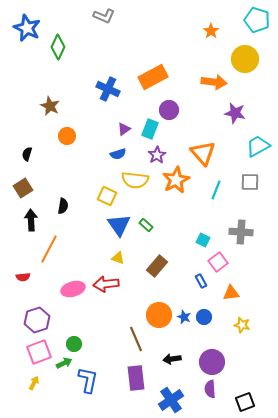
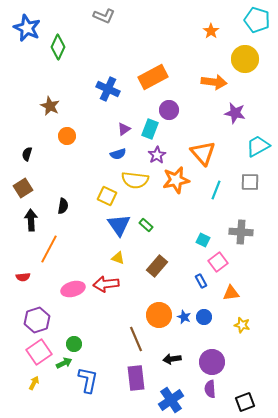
orange star at (176, 180): rotated 16 degrees clockwise
pink square at (39, 352): rotated 15 degrees counterclockwise
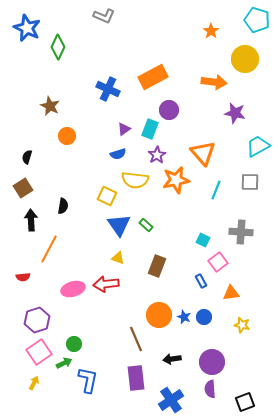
black semicircle at (27, 154): moved 3 px down
brown rectangle at (157, 266): rotated 20 degrees counterclockwise
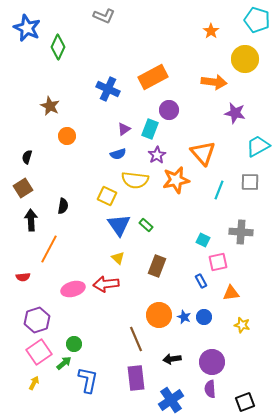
cyan line at (216, 190): moved 3 px right
yellow triangle at (118, 258): rotated 24 degrees clockwise
pink square at (218, 262): rotated 24 degrees clockwise
green arrow at (64, 363): rotated 14 degrees counterclockwise
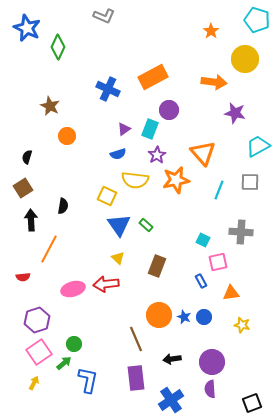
black square at (245, 402): moved 7 px right, 1 px down
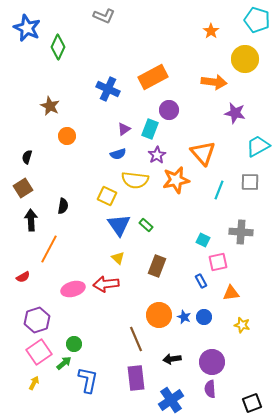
red semicircle at (23, 277): rotated 24 degrees counterclockwise
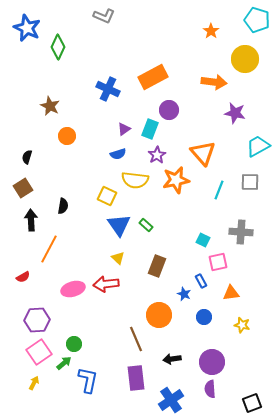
blue star at (184, 317): moved 23 px up
purple hexagon at (37, 320): rotated 15 degrees clockwise
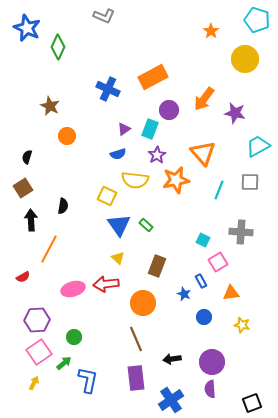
orange arrow at (214, 82): moved 10 px left, 17 px down; rotated 120 degrees clockwise
pink square at (218, 262): rotated 18 degrees counterclockwise
orange circle at (159, 315): moved 16 px left, 12 px up
green circle at (74, 344): moved 7 px up
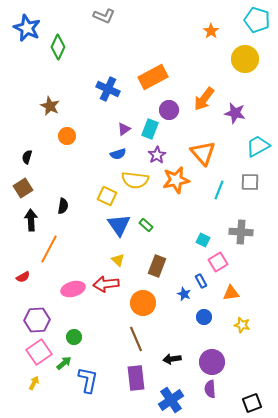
yellow triangle at (118, 258): moved 2 px down
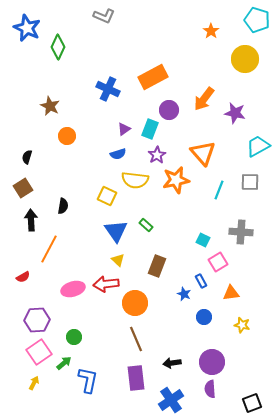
blue triangle at (119, 225): moved 3 px left, 6 px down
orange circle at (143, 303): moved 8 px left
black arrow at (172, 359): moved 4 px down
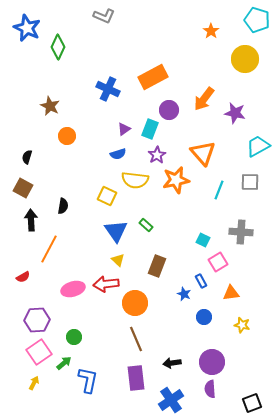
brown square at (23, 188): rotated 30 degrees counterclockwise
